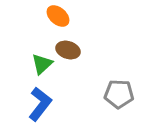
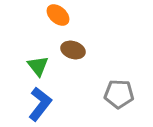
orange ellipse: moved 1 px up
brown ellipse: moved 5 px right
green triangle: moved 4 px left, 2 px down; rotated 25 degrees counterclockwise
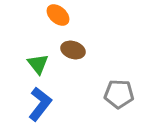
green triangle: moved 2 px up
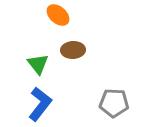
brown ellipse: rotated 20 degrees counterclockwise
gray pentagon: moved 5 px left, 9 px down
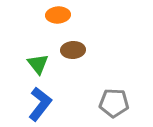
orange ellipse: rotated 45 degrees counterclockwise
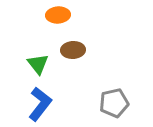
gray pentagon: rotated 16 degrees counterclockwise
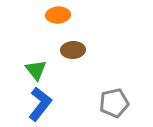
green triangle: moved 2 px left, 6 px down
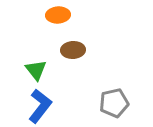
blue L-shape: moved 2 px down
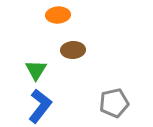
green triangle: rotated 10 degrees clockwise
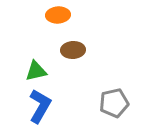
green triangle: moved 1 px down; rotated 45 degrees clockwise
blue L-shape: rotated 8 degrees counterclockwise
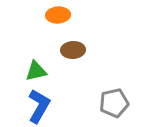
blue L-shape: moved 1 px left
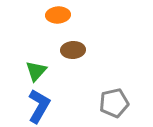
green triangle: rotated 35 degrees counterclockwise
